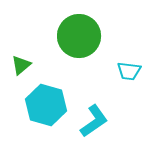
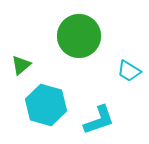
cyan trapezoid: rotated 25 degrees clockwise
cyan L-shape: moved 5 px right, 1 px up; rotated 16 degrees clockwise
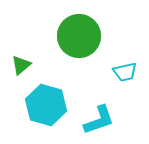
cyan trapezoid: moved 4 px left, 1 px down; rotated 45 degrees counterclockwise
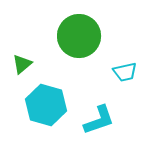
green triangle: moved 1 px right, 1 px up
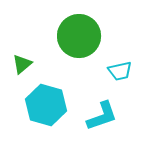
cyan trapezoid: moved 5 px left, 1 px up
cyan L-shape: moved 3 px right, 4 px up
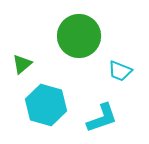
cyan trapezoid: rotated 35 degrees clockwise
cyan L-shape: moved 2 px down
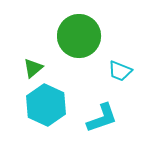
green triangle: moved 11 px right, 4 px down
cyan hexagon: rotated 9 degrees clockwise
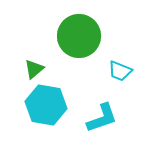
green triangle: moved 1 px right, 1 px down
cyan hexagon: rotated 15 degrees counterclockwise
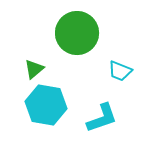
green circle: moved 2 px left, 3 px up
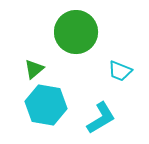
green circle: moved 1 px left, 1 px up
cyan L-shape: moved 1 px left; rotated 12 degrees counterclockwise
